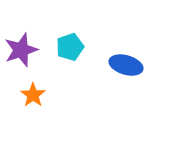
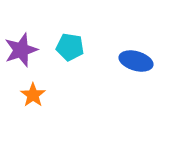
cyan pentagon: rotated 28 degrees clockwise
blue ellipse: moved 10 px right, 4 px up
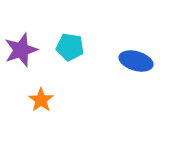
orange star: moved 8 px right, 5 px down
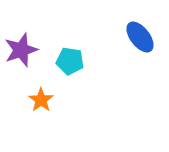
cyan pentagon: moved 14 px down
blue ellipse: moved 4 px right, 24 px up; rotated 36 degrees clockwise
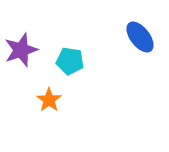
orange star: moved 8 px right
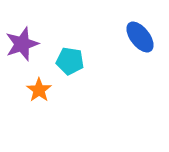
purple star: moved 1 px right, 6 px up
orange star: moved 10 px left, 10 px up
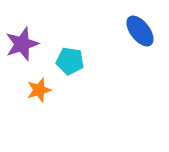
blue ellipse: moved 6 px up
orange star: rotated 20 degrees clockwise
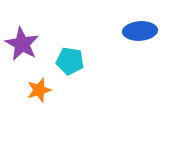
blue ellipse: rotated 56 degrees counterclockwise
purple star: rotated 24 degrees counterclockwise
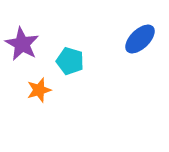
blue ellipse: moved 8 px down; rotated 40 degrees counterclockwise
cyan pentagon: rotated 8 degrees clockwise
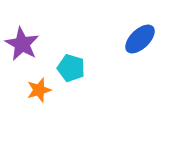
cyan pentagon: moved 1 px right, 7 px down
